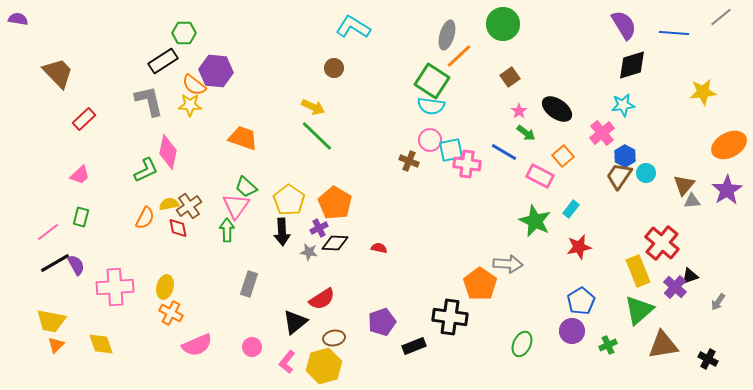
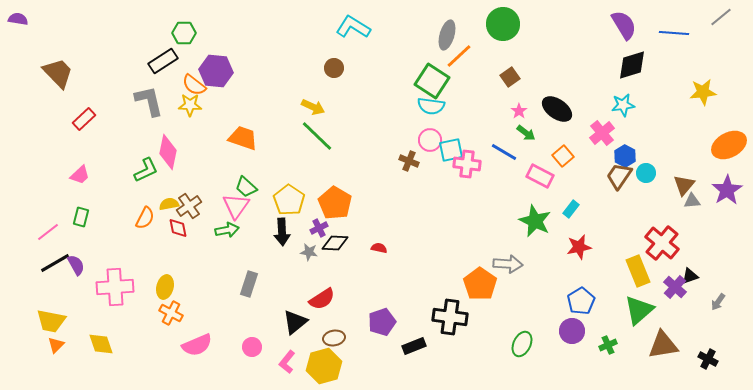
green arrow at (227, 230): rotated 80 degrees clockwise
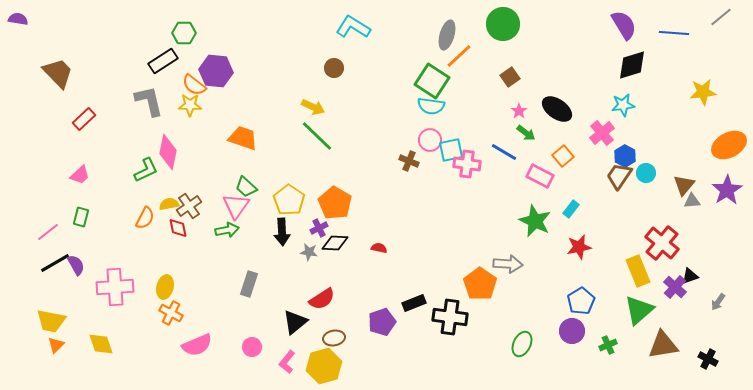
black rectangle at (414, 346): moved 43 px up
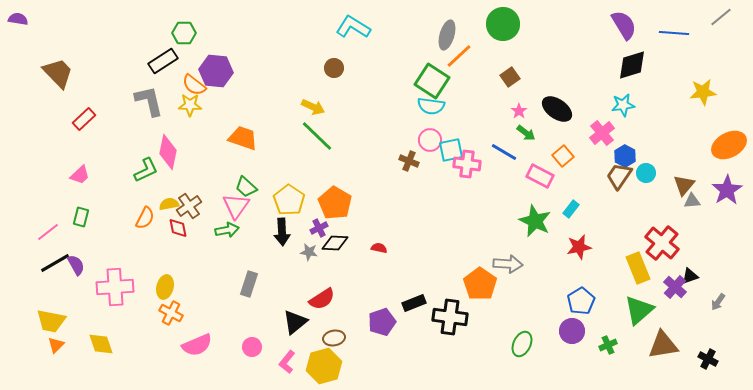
yellow rectangle at (638, 271): moved 3 px up
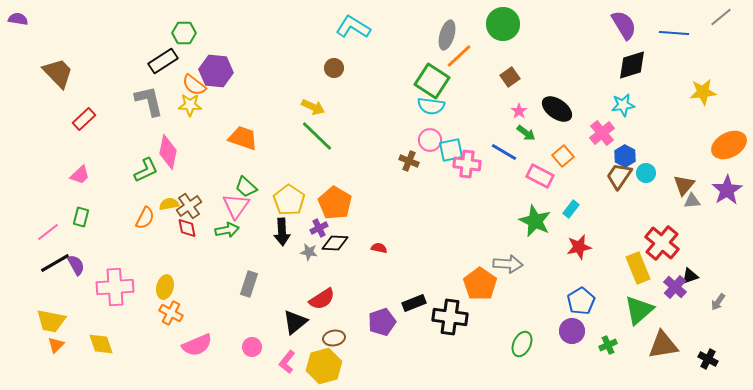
red diamond at (178, 228): moved 9 px right
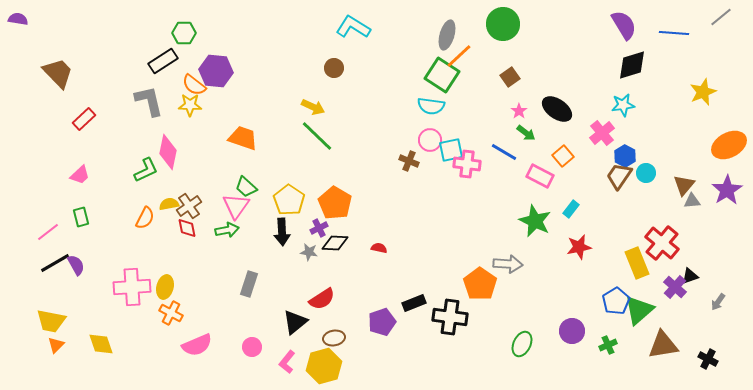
green square at (432, 81): moved 10 px right, 6 px up
yellow star at (703, 92): rotated 16 degrees counterclockwise
green rectangle at (81, 217): rotated 30 degrees counterclockwise
yellow rectangle at (638, 268): moved 1 px left, 5 px up
pink cross at (115, 287): moved 17 px right
blue pentagon at (581, 301): moved 35 px right
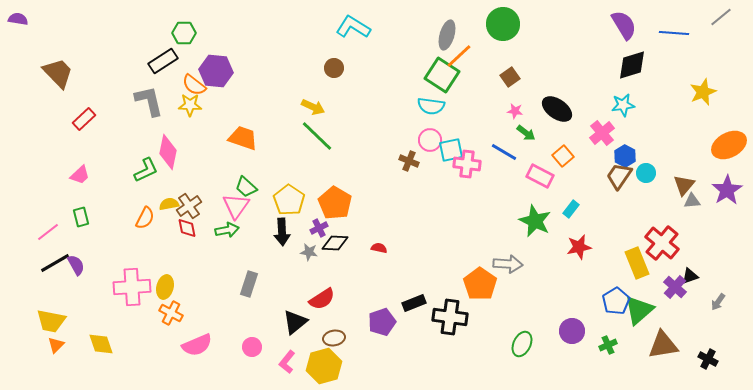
pink star at (519, 111): moved 4 px left; rotated 28 degrees counterclockwise
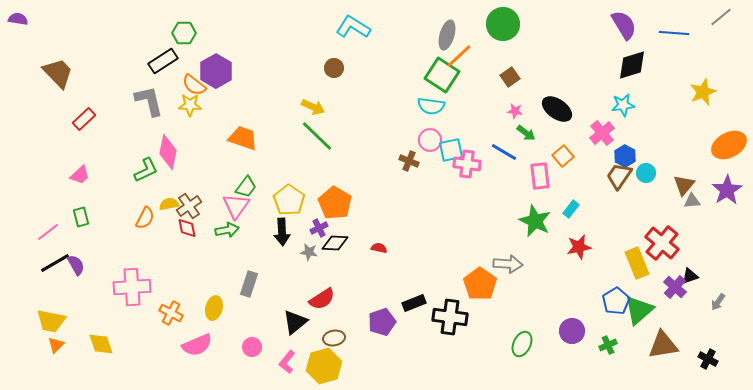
purple hexagon at (216, 71): rotated 24 degrees clockwise
pink rectangle at (540, 176): rotated 56 degrees clockwise
green trapezoid at (246, 187): rotated 95 degrees counterclockwise
yellow ellipse at (165, 287): moved 49 px right, 21 px down
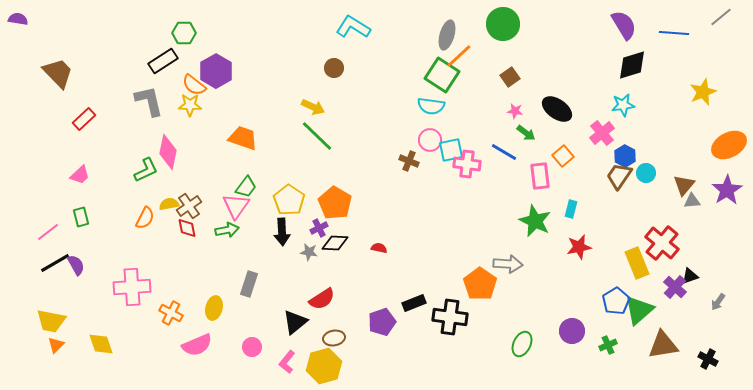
cyan rectangle at (571, 209): rotated 24 degrees counterclockwise
